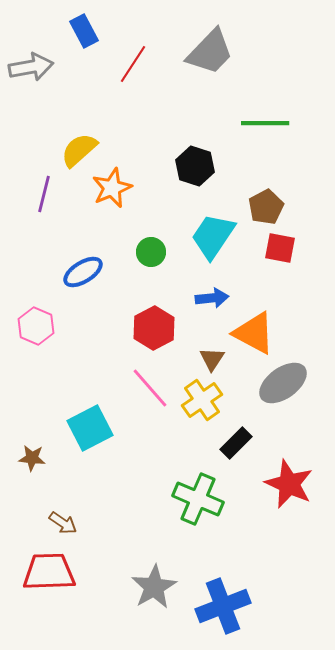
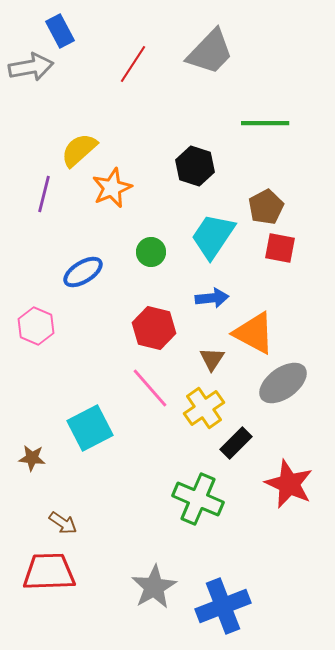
blue rectangle: moved 24 px left
red hexagon: rotated 18 degrees counterclockwise
yellow cross: moved 2 px right, 8 px down
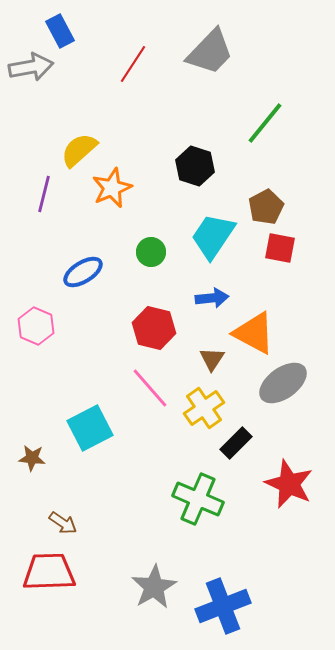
green line: rotated 51 degrees counterclockwise
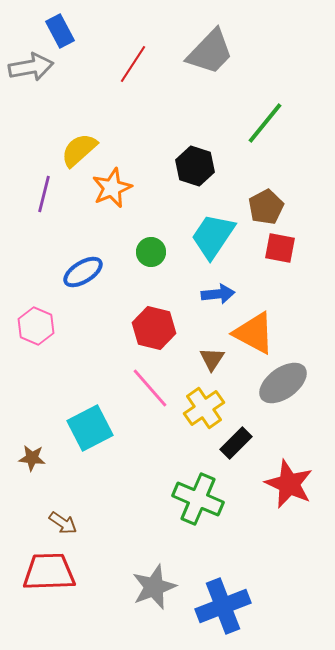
blue arrow: moved 6 px right, 4 px up
gray star: rotated 9 degrees clockwise
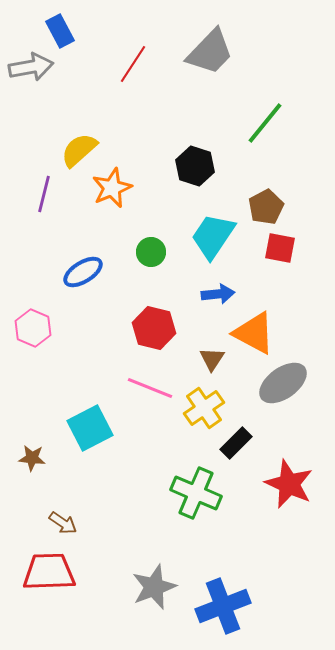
pink hexagon: moved 3 px left, 2 px down
pink line: rotated 27 degrees counterclockwise
green cross: moved 2 px left, 6 px up
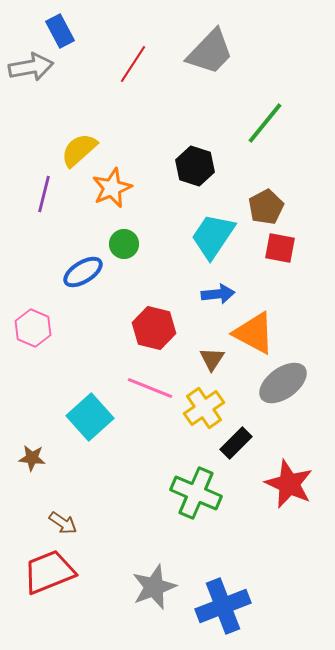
green circle: moved 27 px left, 8 px up
cyan square: moved 11 px up; rotated 15 degrees counterclockwise
red trapezoid: rotated 20 degrees counterclockwise
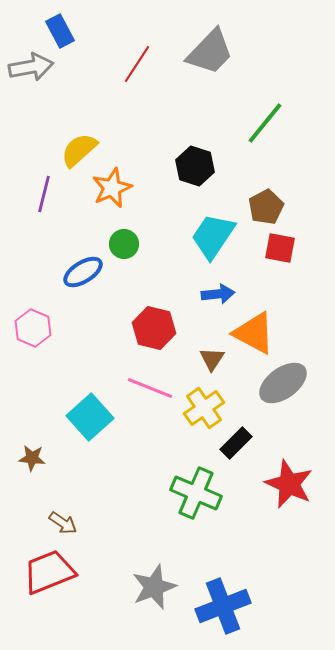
red line: moved 4 px right
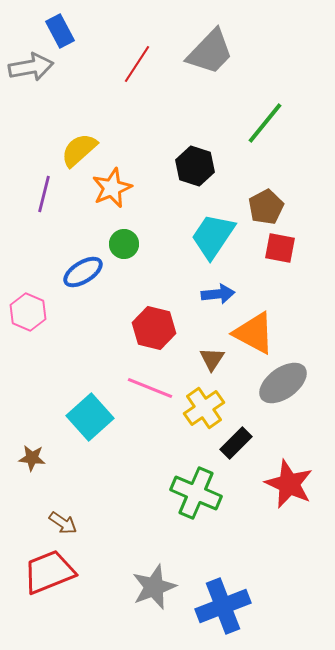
pink hexagon: moved 5 px left, 16 px up
